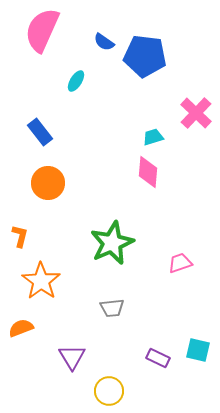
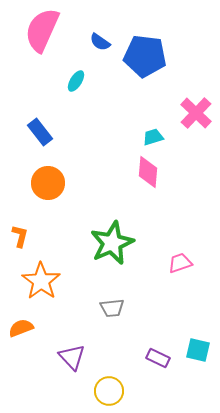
blue semicircle: moved 4 px left
purple triangle: rotated 12 degrees counterclockwise
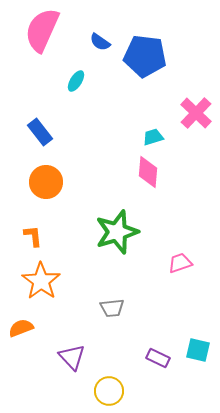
orange circle: moved 2 px left, 1 px up
orange L-shape: moved 13 px right; rotated 20 degrees counterclockwise
green star: moved 5 px right, 11 px up; rotated 6 degrees clockwise
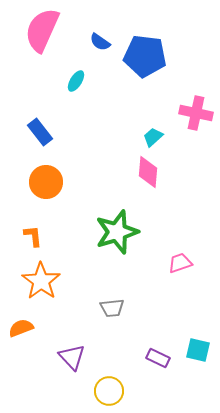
pink cross: rotated 32 degrees counterclockwise
cyan trapezoid: rotated 25 degrees counterclockwise
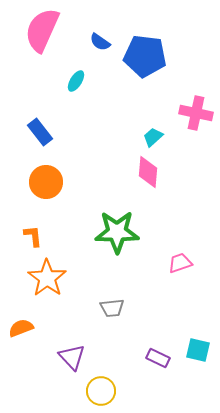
green star: rotated 18 degrees clockwise
orange star: moved 6 px right, 3 px up
yellow circle: moved 8 px left
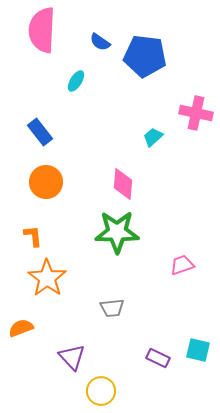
pink semicircle: rotated 21 degrees counterclockwise
pink diamond: moved 25 px left, 12 px down
pink trapezoid: moved 2 px right, 2 px down
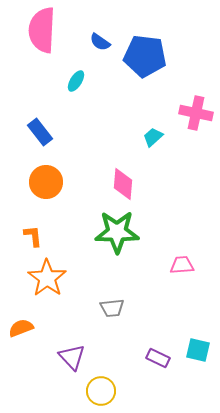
pink trapezoid: rotated 15 degrees clockwise
